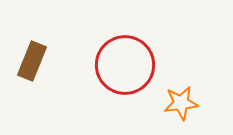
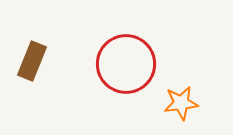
red circle: moved 1 px right, 1 px up
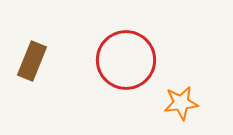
red circle: moved 4 px up
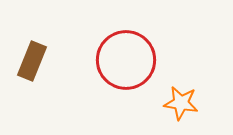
orange star: rotated 16 degrees clockwise
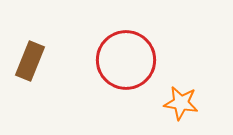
brown rectangle: moved 2 px left
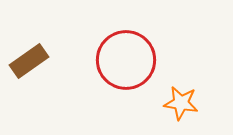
brown rectangle: moved 1 px left; rotated 33 degrees clockwise
